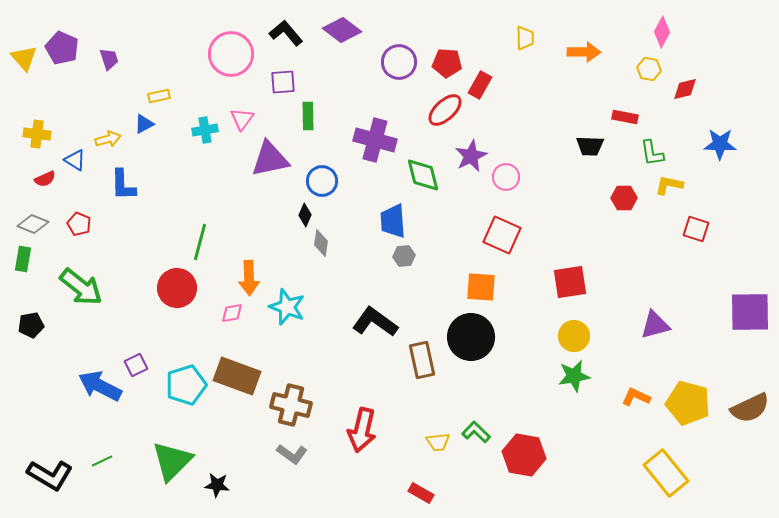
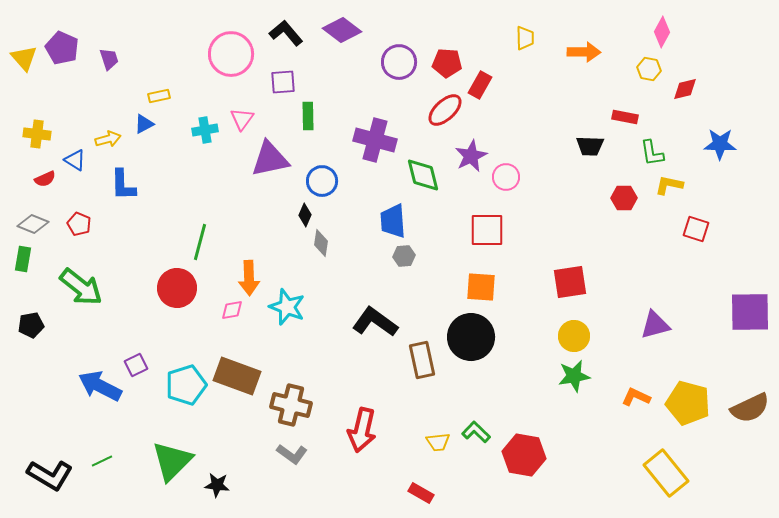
red square at (502, 235): moved 15 px left, 5 px up; rotated 24 degrees counterclockwise
pink diamond at (232, 313): moved 3 px up
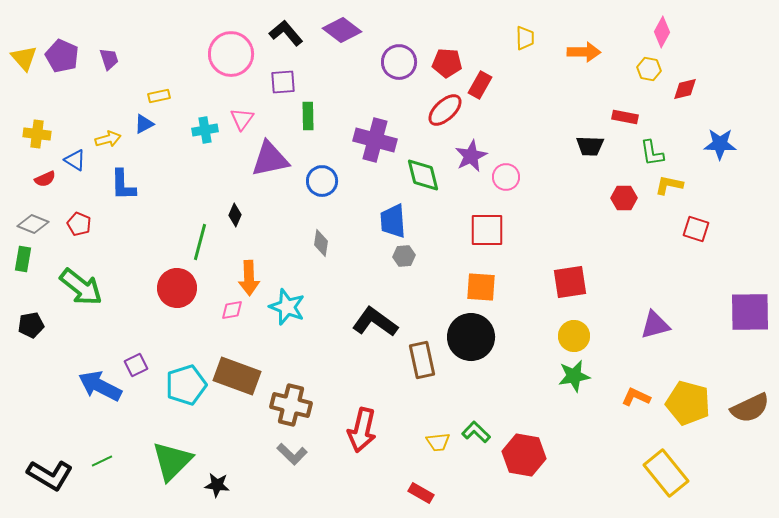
purple pentagon at (62, 48): moved 8 px down
black diamond at (305, 215): moved 70 px left
gray L-shape at (292, 454): rotated 8 degrees clockwise
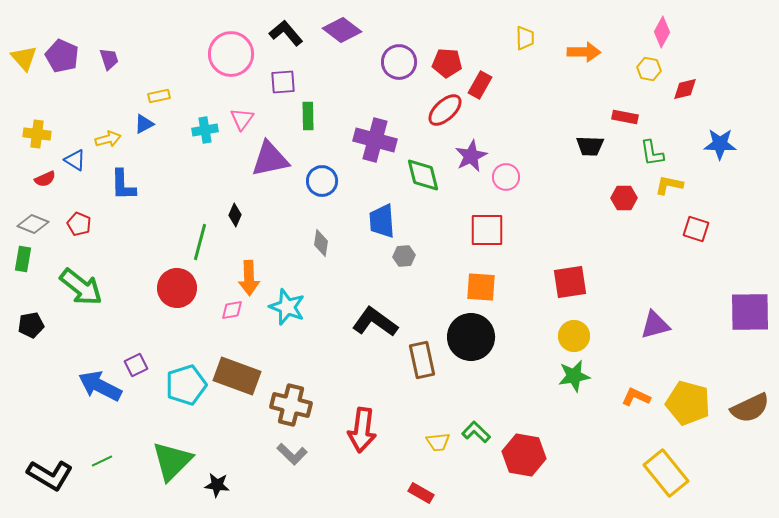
blue trapezoid at (393, 221): moved 11 px left
red arrow at (362, 430): rotated 6 degrees counterclockwise
